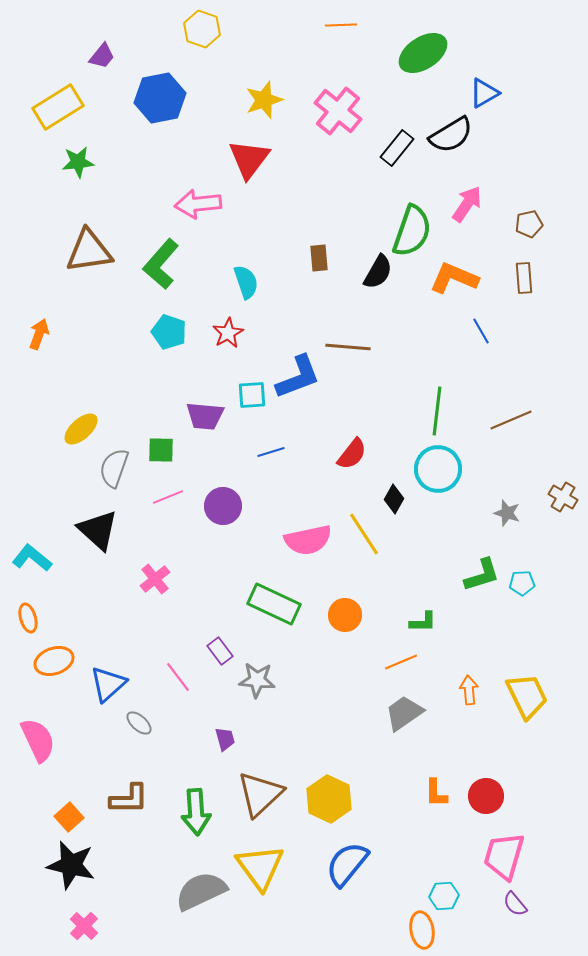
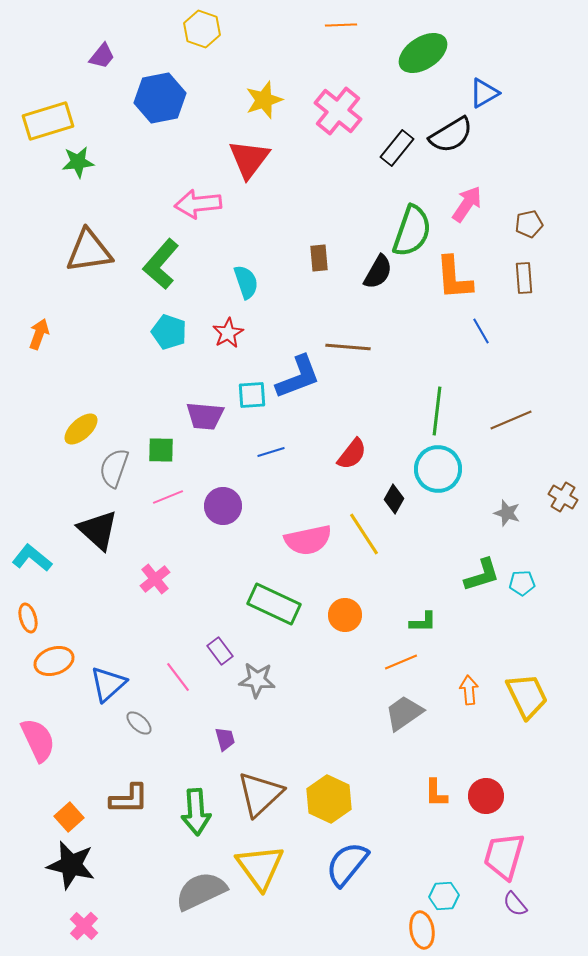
yellow rectangle at (58, 107): moved 10 px left, 14 px down; rotated 15 degrees clockwise
orange L-shape at (454, 278): rotated 117 degrees counterclockwise
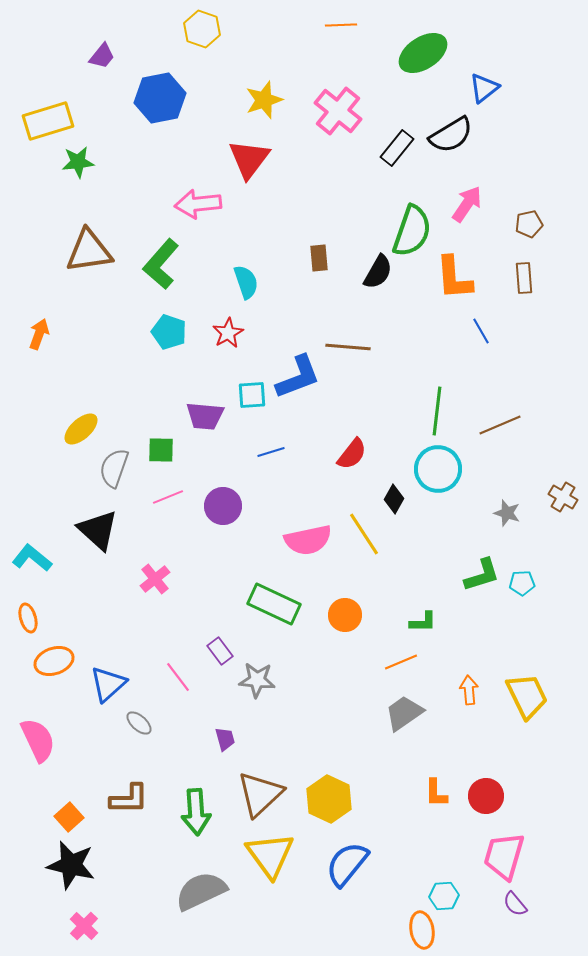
blue triangle at (484, 93): moved 5 px up; rotated 8 degrees counterclockwise
brown line at (511, 420): moved 11 px left, 5 px down
yellow triangle at (260, 867): moved 10 px right, 12 px up
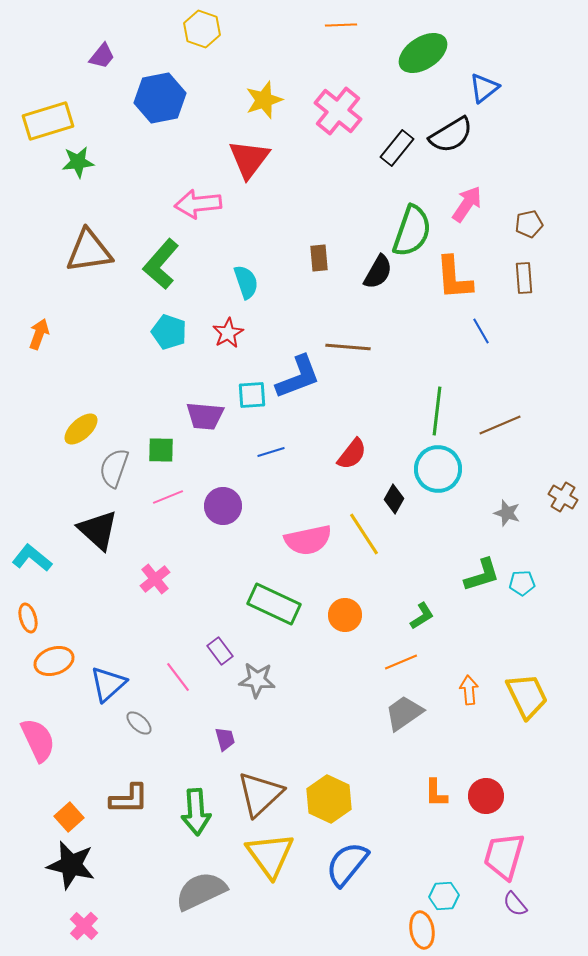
green L-shape at (423, 622): moved 1 px left, 6 px up; rotated 32 degrees counterclockwise
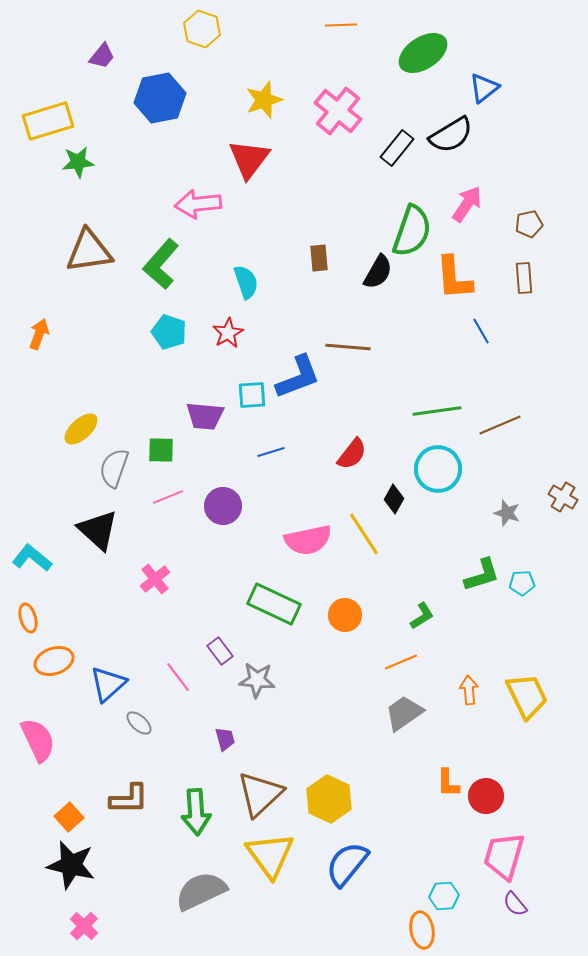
green line at (437, 411): rotated 75 degrees clockwise
orange L-shape at (436, 793): moved 12 px right, 10 px up
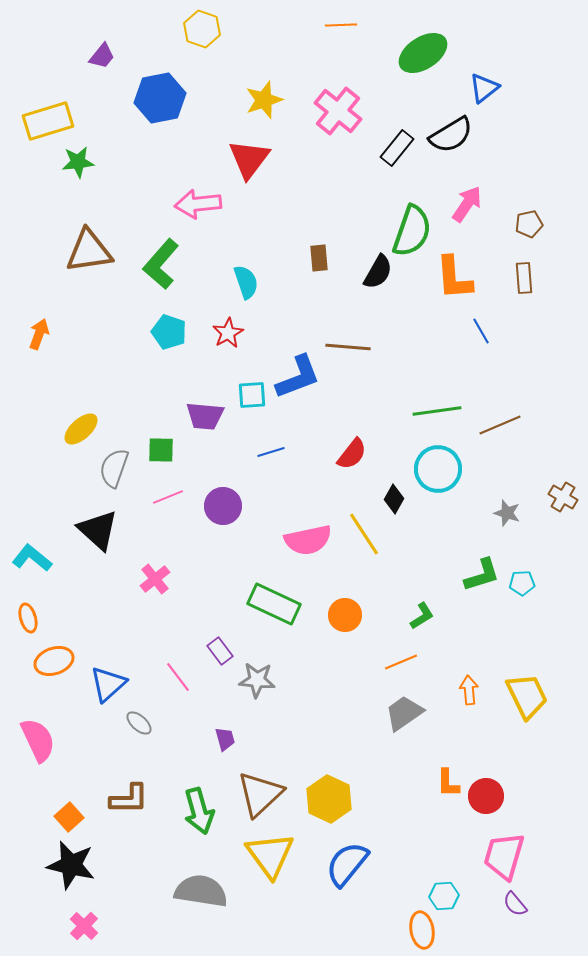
green arrow at (196, 812): moved 3 px right, 1 px up; rotated 12 degrees counterclockwise
gray semicircle at (201, 891): rotated 34 degrees clockwise
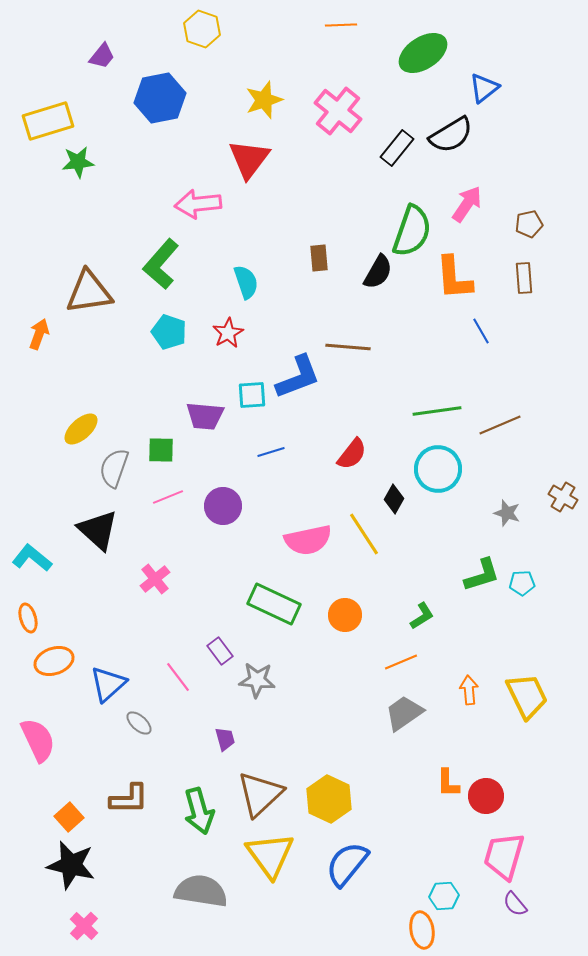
brown triangle at (89, 251): moved 41 px down
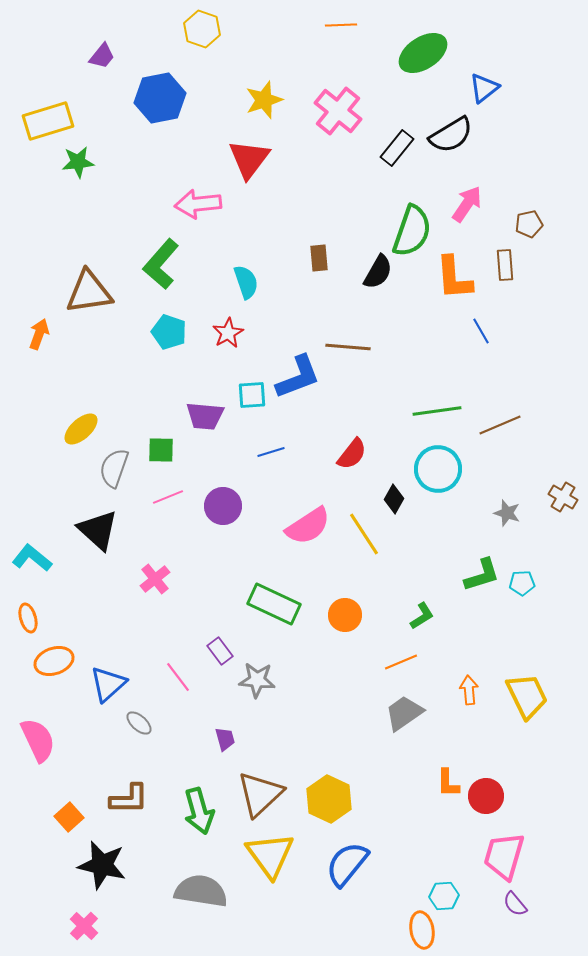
brown rectangle at (524, 278): moved 19 px left, 13 px up
pink semicircle at (308, 540): moved 14 px up; rotated 21 degrees counterclockwise
black star at (71, 865): moved 31 px right
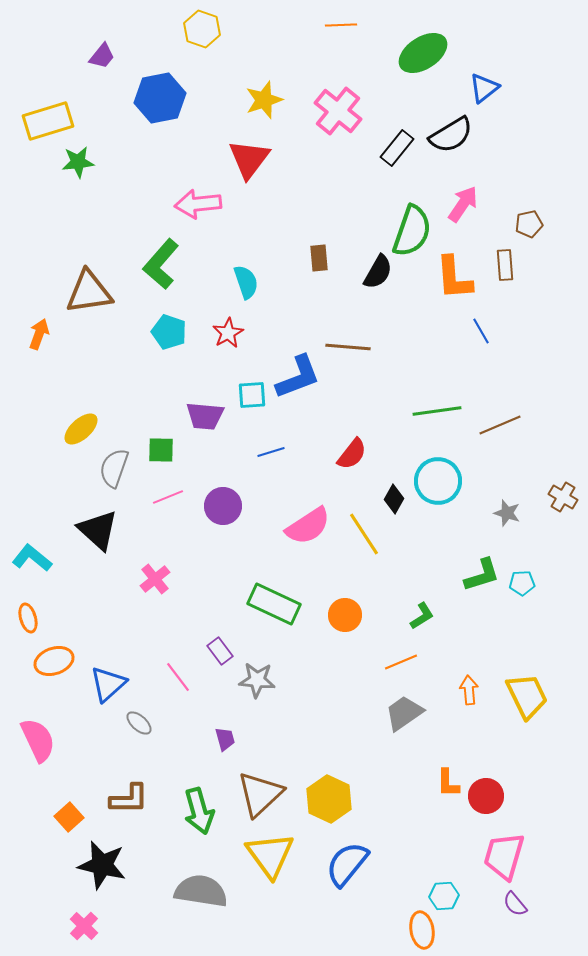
pink arrow at (467, 204): moved 4 px left
cyan circle at (438, 469): moved 12 px down
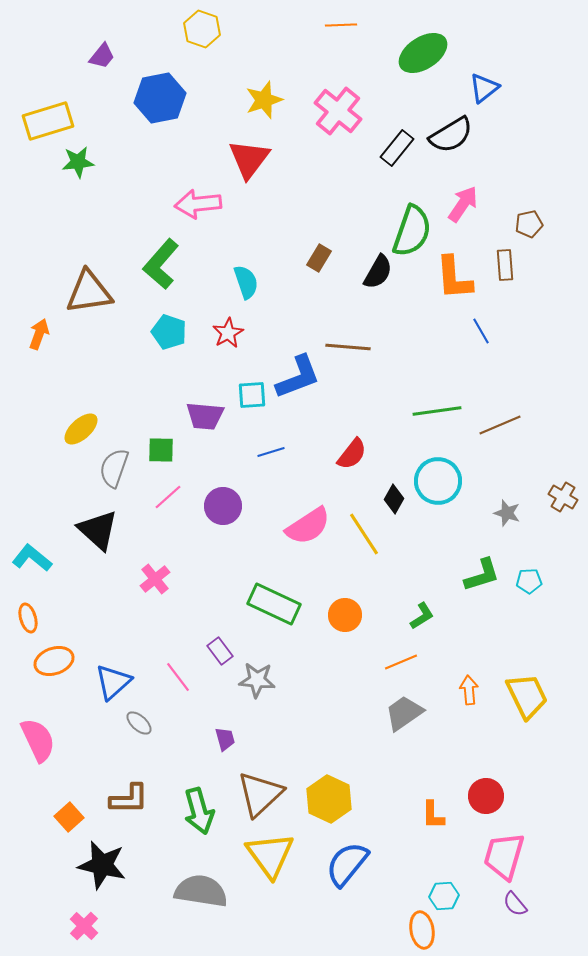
brown rectangle at (319, 258): rotated 36 degrees clockwise
pink line at (168, 497): rotated 20 degrees counterclockwise
cyan pentagon at (522, 583): moved 7 px right, 2 px up
blue triangle at (108, 684): moved 5 px right, 2 px up
orange L-shape at (448, 783): moved 15 px left, 32 px down
